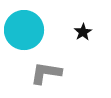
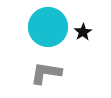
cyan circle: moved 24 px right, 3 px up
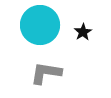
cyan circle: moved 8 px left, 2 px up
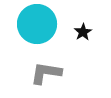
cyan circle: moved 3 px left, 1 px up
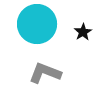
gray L-shape: moved 1 px left; rotated 12 degrees clockwise
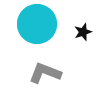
black star: rotated 12 degrees clockwise
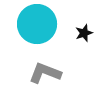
black star: moved 1 px right, 1 px down
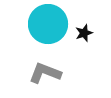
cyan circle: moved 11 px right
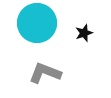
cyan circle: moved 11 px left, 1 px up
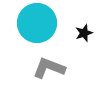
gray L-shape: moved 4 px right, 5 px up
